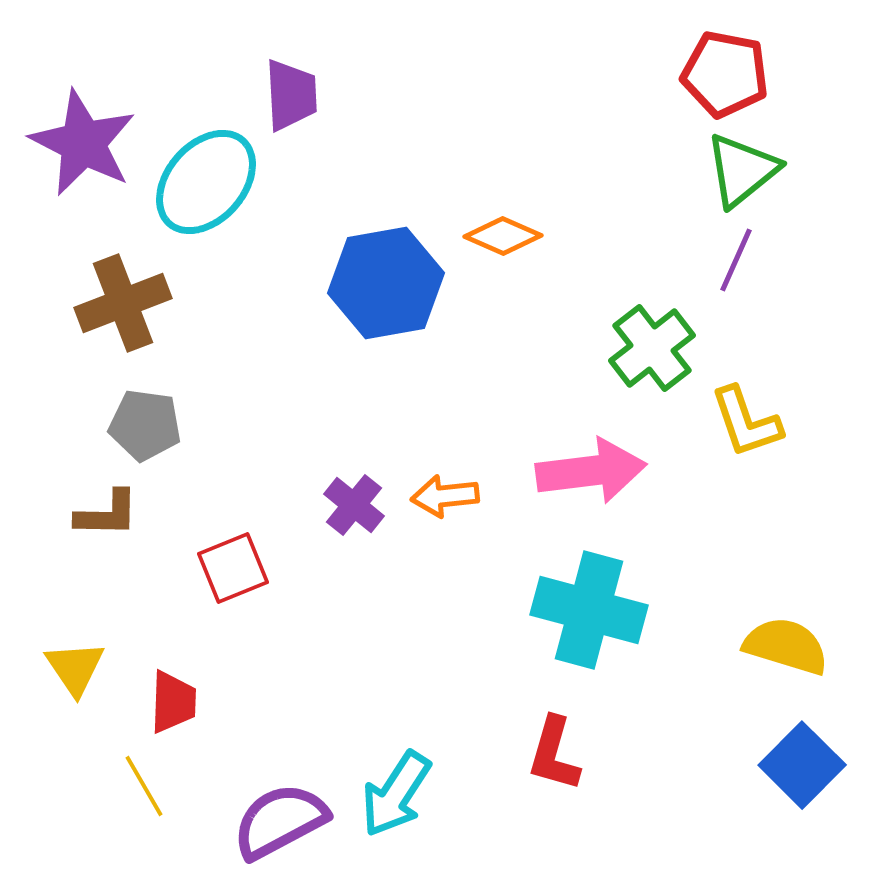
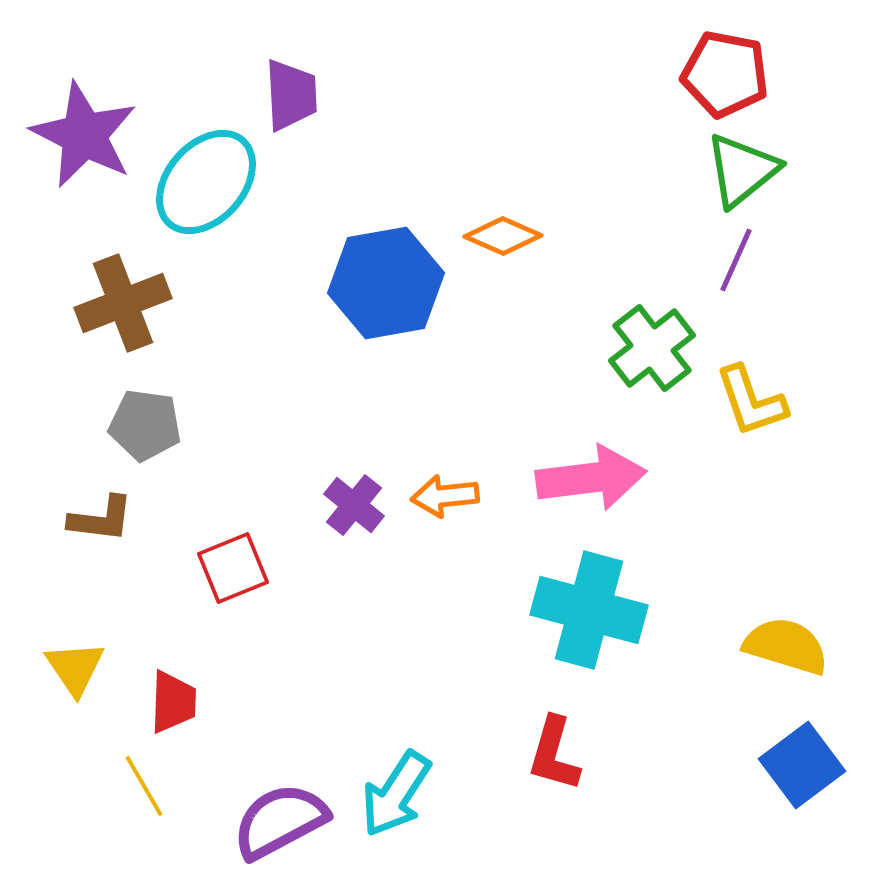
purple star: moved 1 px right, 8 px up
yellow L-shape: moved 5 px right, 21 px up
pink arrow: moved 7 px down
brown L-shape: moved 6 px left, 5 px down; rotated 6 degrees clockwise
blue square: rotated 8 degrees clockwise
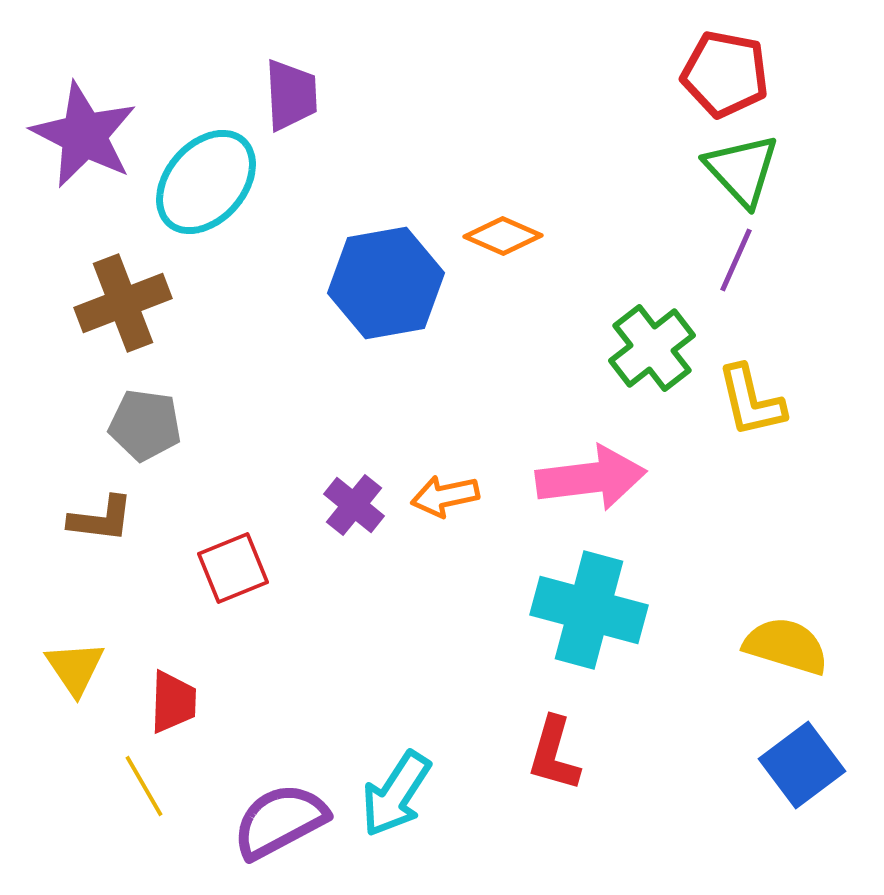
green triangle: rotated 34 degrees counterclockwise
yellow L-shape: rotated 6 degrees clockwise
orange arrow: rotated 6 degrees counterclockwise
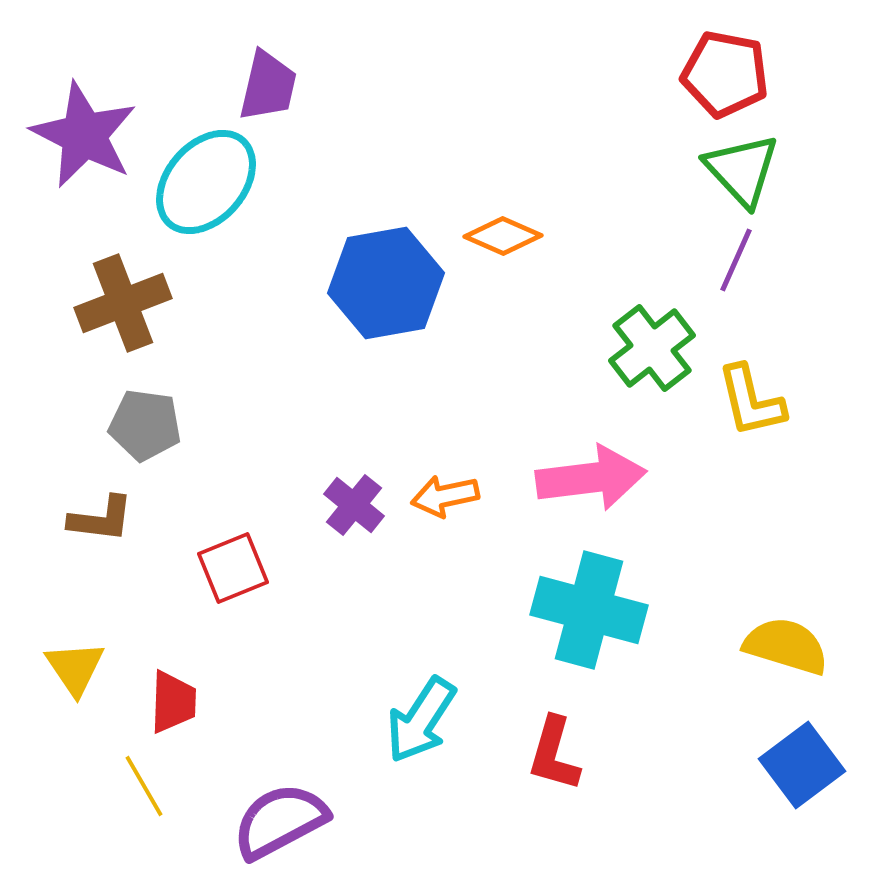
purple trapezoid: moved 23 px left, 9 px up; rotated 16 degrees clockwise
cyan arrow: moved 25 px right, 74 px up
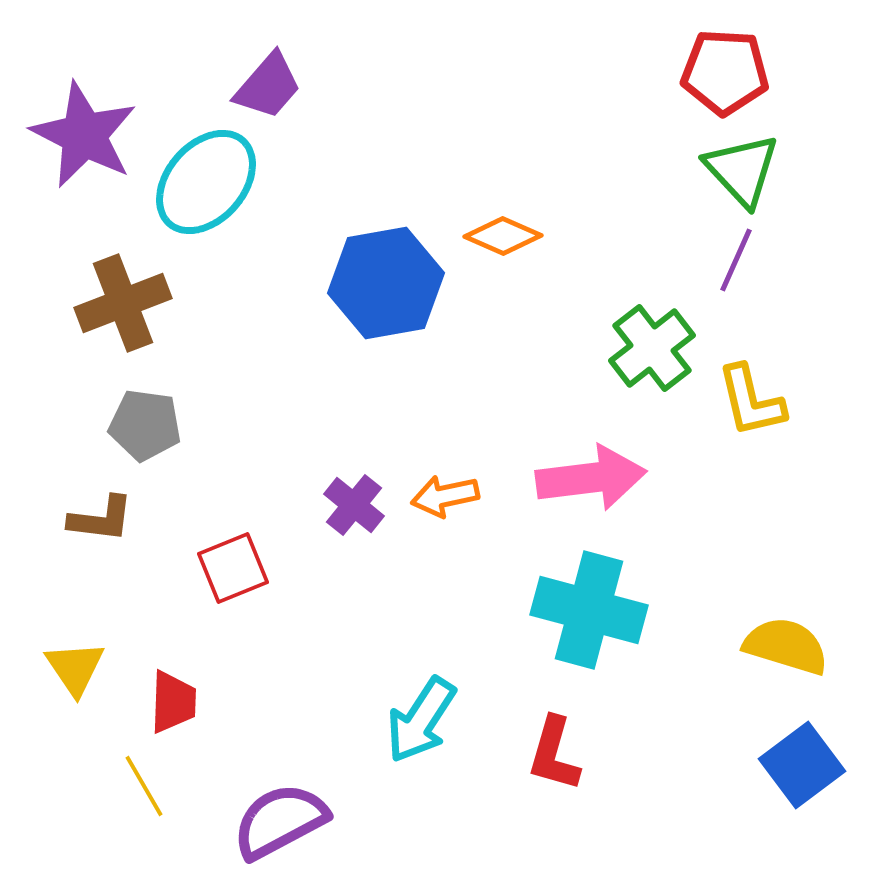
red pentagon: moved 2 px up; rotated 8 degrees counterclockwise
purple trapezoid: rotated 28 degrees clockwise
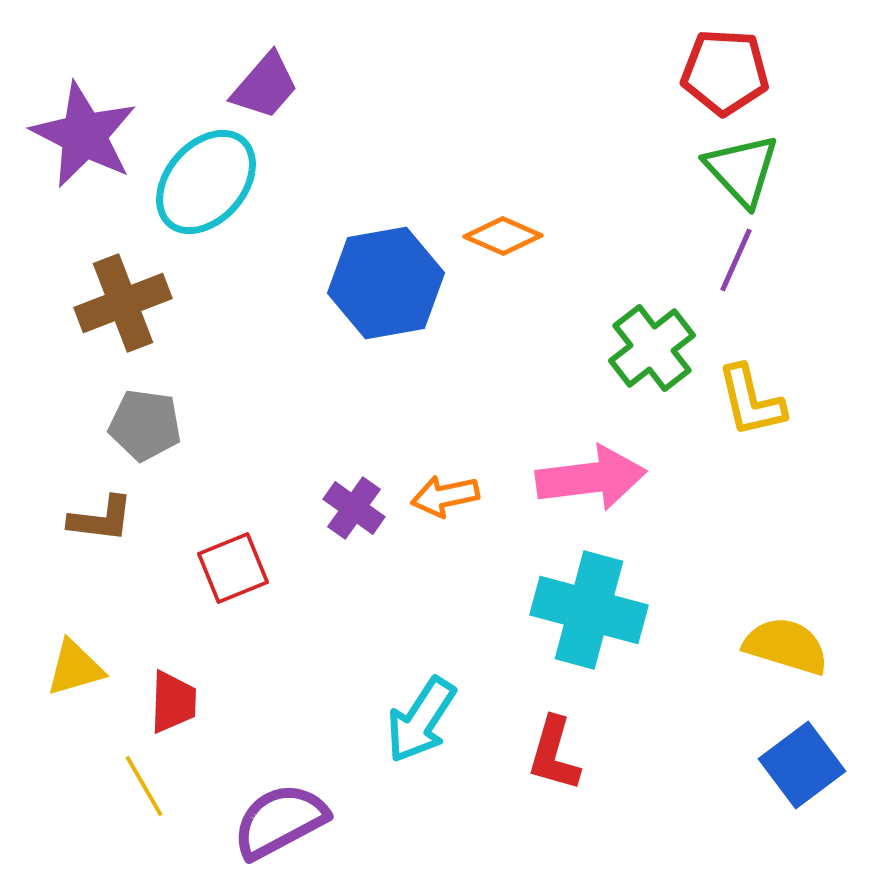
purple trapezoid: moved 3 px left
purple cross: moved 3 px down; rotated 4 degrees counterclockwise
yellow triangle: rotated 48 degrees clockwise
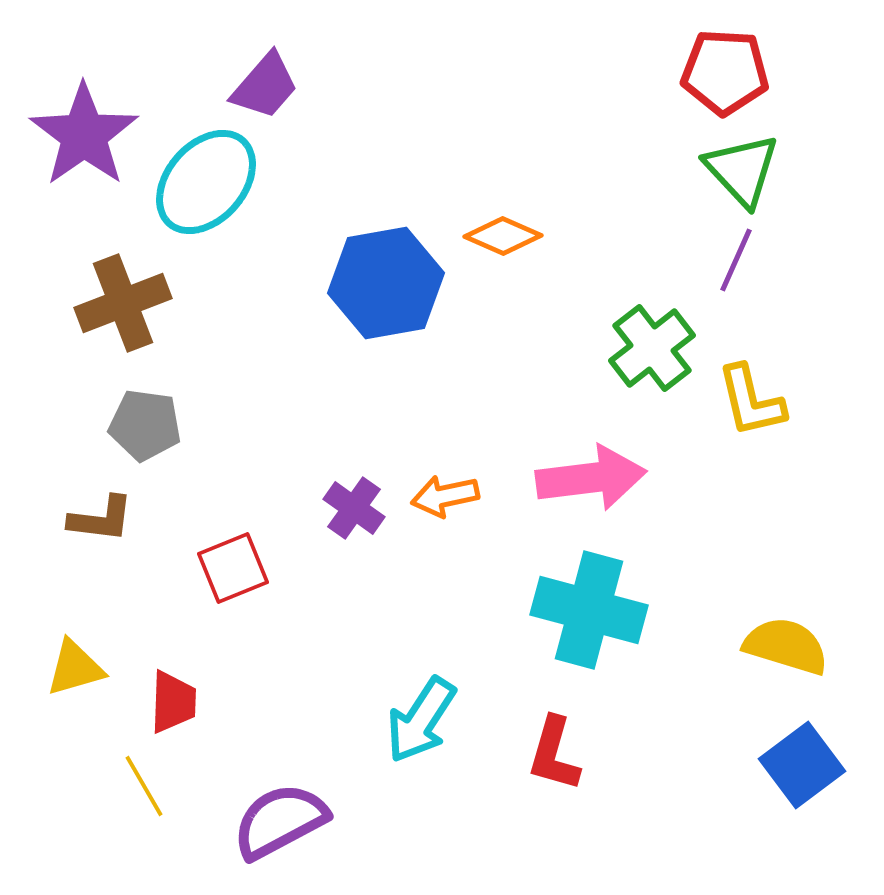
purple star: rotated 10 degrees clockwise
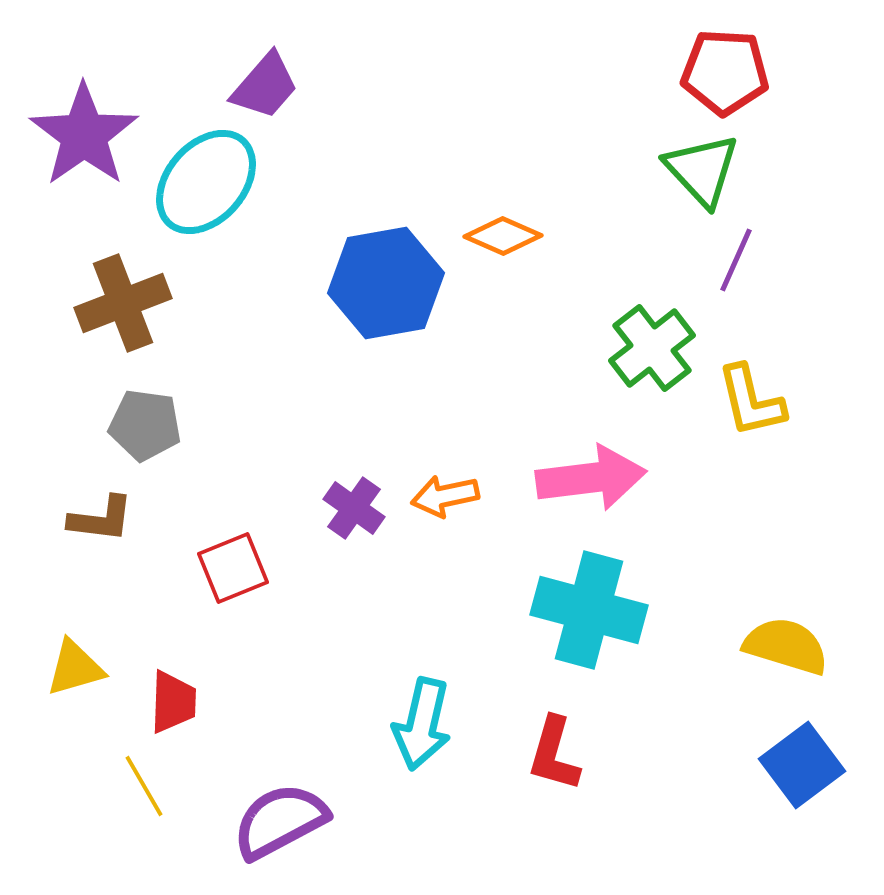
green triangle: moved 40 px left
cyan arrow: moved 1 px right, 4 px down; rotated 20 degrees counterclockwise
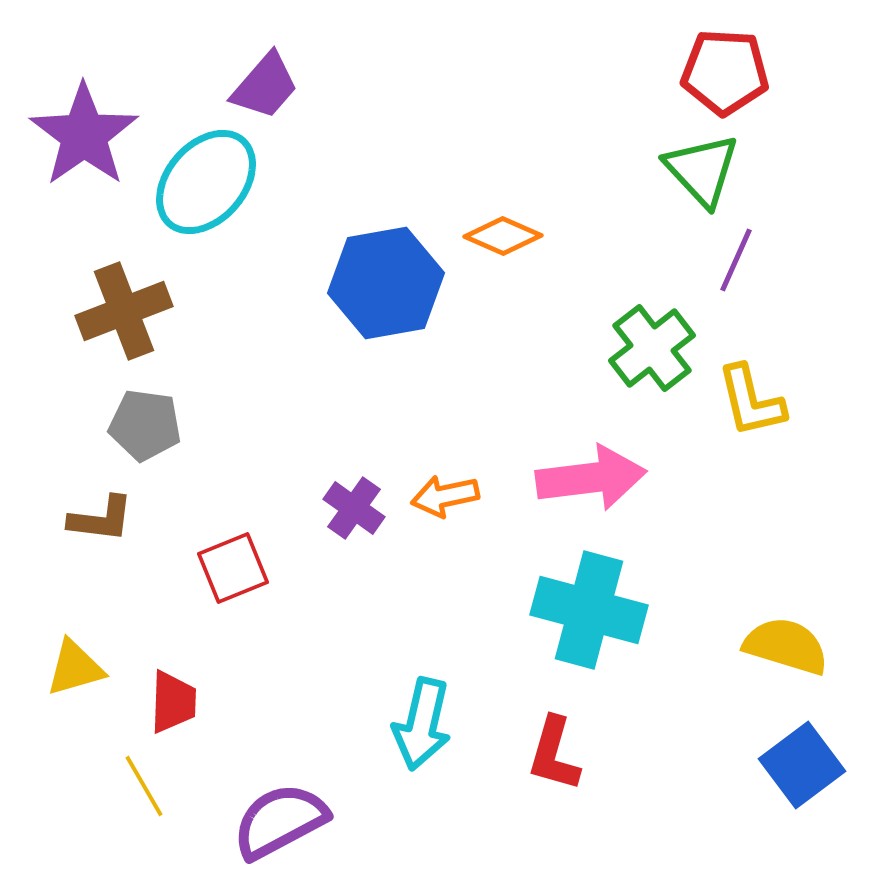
brown cross: moved 1 px right, 8 px down
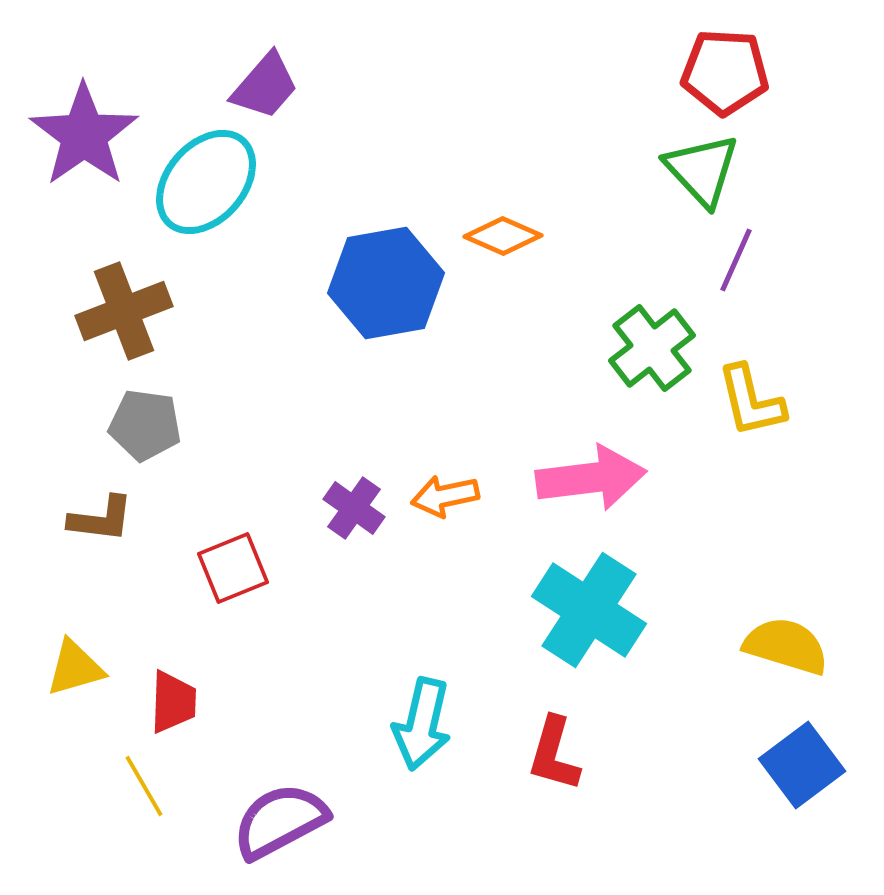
cyan cross: rotated 18 degrees clockwise
